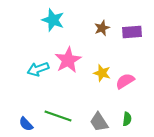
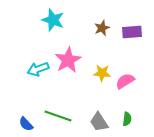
yellow star: rotated 12 degrees counterclockwise
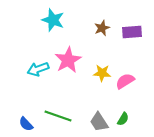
green semicircle: moved 4 px left; rotated 24 degrees clockwise
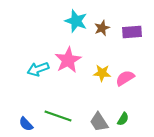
cyan star: moved 23 px right, 1 px down
pink semicircle: moved 3 px up
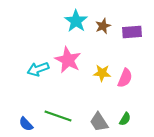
cyan star: rotated 15 degrees clockwise
brown star: moved 1 px right, 2 px up
pink star: rotated 16 degrees counterclockwise
pink semicircle: rotated 144 degrees clockwise
green semicircle: moved 2 px right
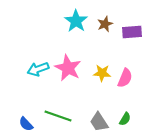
brown star: moved 2 px right, 2 px up
pink star: moved 8 px down
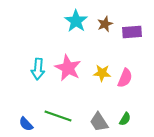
cyan arrow: rotated 65 degrees counterclockwise
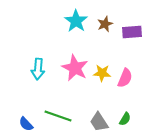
pink star: moved 7 px right
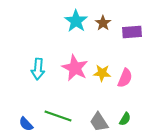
brown star: moved 2 px left, 1 px up; rotated 14 degrees counterclockwise
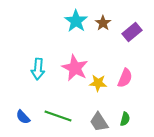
purple rectangle: rotated 36 degrees counterclockwise
yellow star: moved 4 px left, 10 px down
green semicircle: rotated 16 degrees counterclockwise
blue semicircle: moved 3 px left, 7 px up
